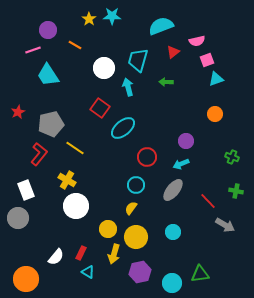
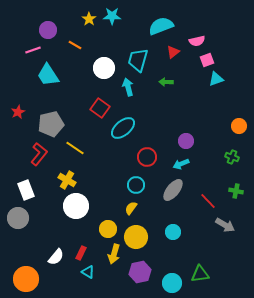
orange circle at (215, 114): moved 24 px right, 12 px down
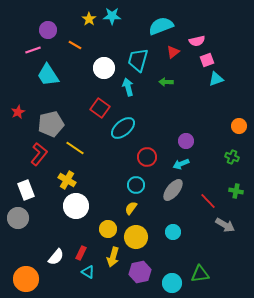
yellow arrow at (114, 254): moved 1 px left, 3 px down
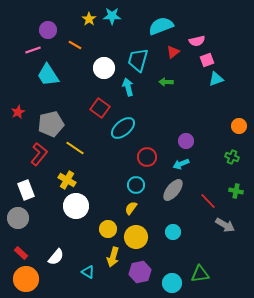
red rectangle at (81, 253): moved 60 px left; rotated 72 degrees counterclockwise
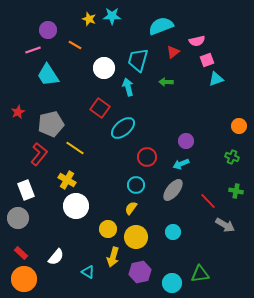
yellow star at (89, 19): rotated 16 degrees counterclockwise
orange circle at (26, 279): moved 2 px left
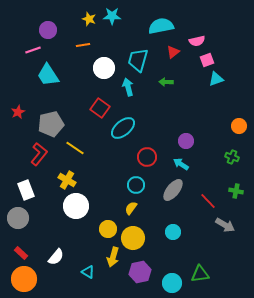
cyan semicircle at (161, 26): rotated 10 degrees clockwise
orange line at (75, 45): moved 8 px right; rotated 40 degrees counterclockwise
cyan arrow at (181, 164): rotated 56 degrees clockwise
yellow circle at (136, 237): moved 3 px left, 1 px down
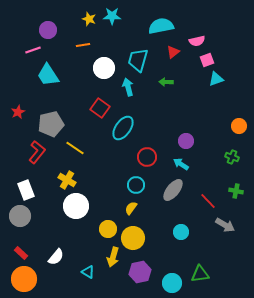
cyan ellipse at (123, 128): rotated 15 degrees counterclockwise
red L-shape at (39, 154): moved 2 px left, 2 px up
gray circle at (18, 218): moved 2 px right, 2 px up
cyan circle at (173, 232): moved 8 px right
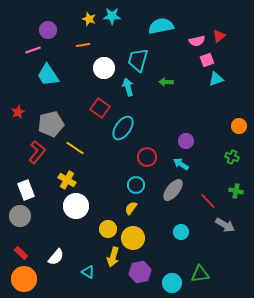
red triangle at (173, 52): moved 46 px right, 16 px up
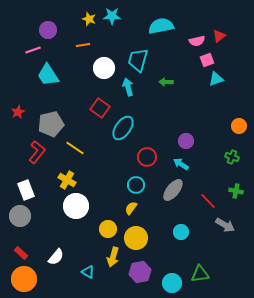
yellow circle at (133, 238): moved 3 px right
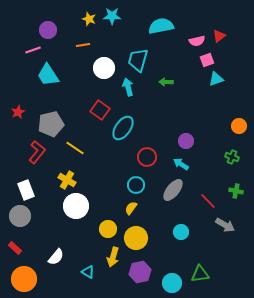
red square at (100, 108): moved 2 px down
red rectangle at (21, 253): moved 6 px left, 5 px up
